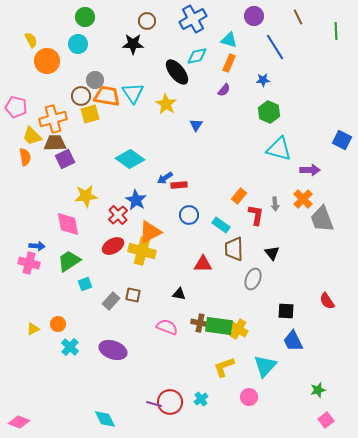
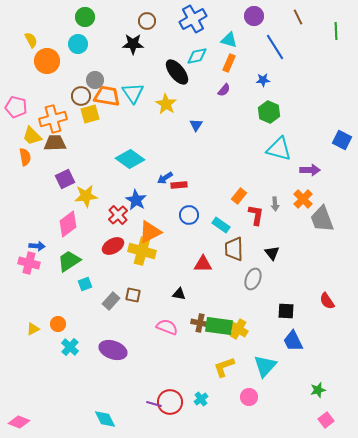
purple square at (65, 159): moved 20 px down
pink diamond at (68, 224): rotated 64 degrees clockwise
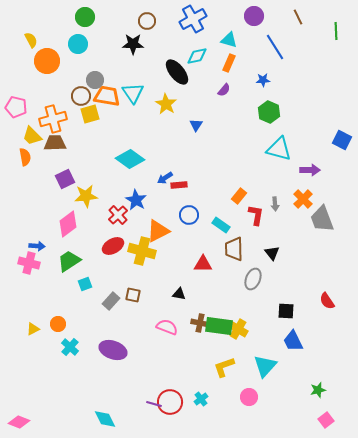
orange triangle at (150, 232): moved 8 px right, 1 px up
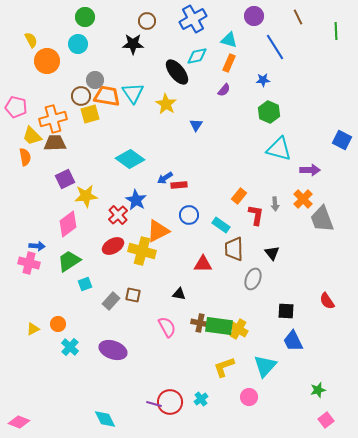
pink semicircle at (167, 327): rotated 40 degrees clockwise
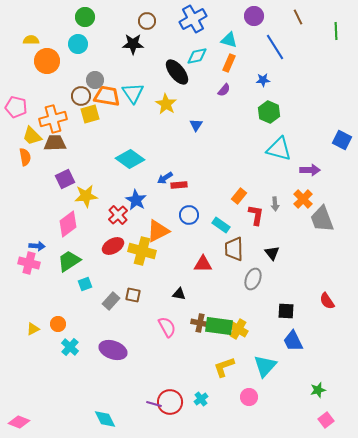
yellow semicircle at (31, 40): rotated 63 degrees counterclockwise
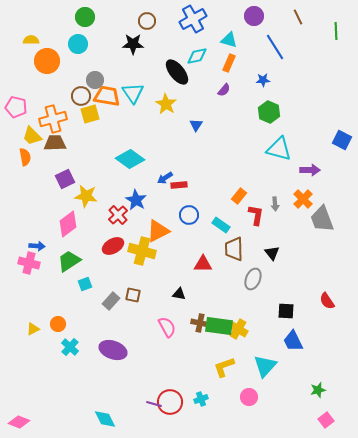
yellow star at (86, 196): rotated 15 degrees clockwise
cyan cross at (201, 399): rotated 16 degrees clockwise
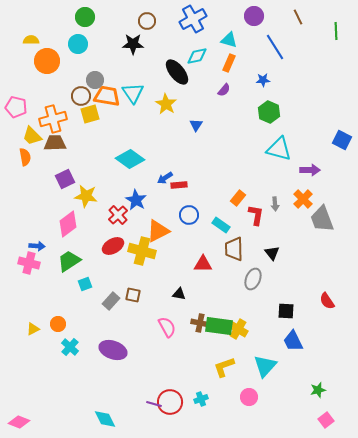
orange rectangle at (239, 196): moved 1 px left, 2 px down
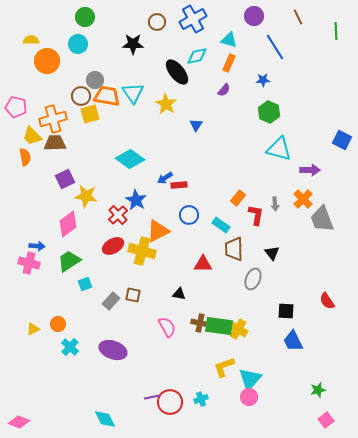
brown circle at (147, 21): moved 10 px right, 1 px down
cyan triangle at (265, 366): moved 15 px left, 13 px down
purple line at (154, 404): moved 2 px left, 7 px up; rotated 28 degrees counterclockwise
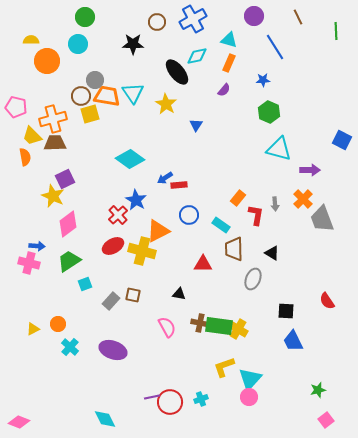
yellow star at (86, 196): moved 33 px left; rotated 15 degrees clockwise
black triangle at (272, 253): rotated 21 degrees counterclockwise
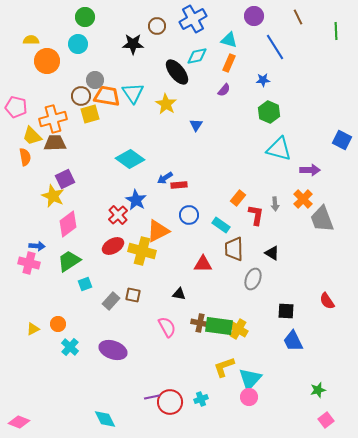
brown circle at (157, 22): moved 4 px down
